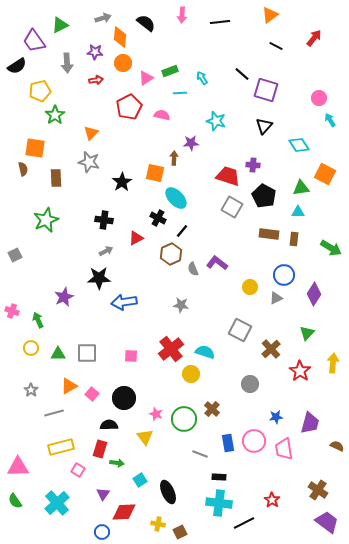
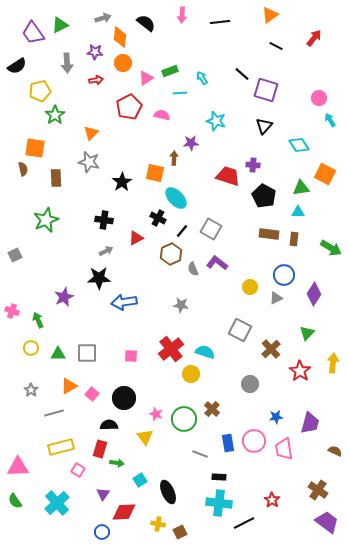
purple trapezoid at (34, 41): moved 1 px left, 8 px up
gray square at (232, 207): moved 21 px left, 22 px down
brown semicircle at (337, 446): moved 2 px left, 5 px down
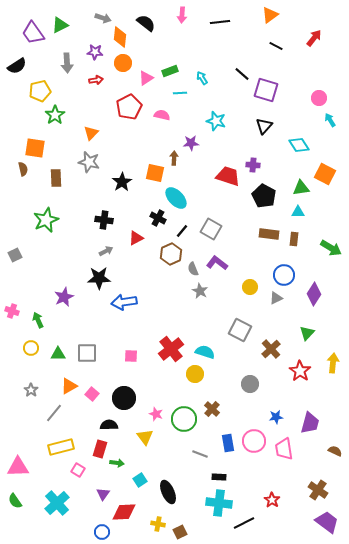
gray arrow at (103, 18): rotated 35 degrees clockwise
gray star at (181, 305): moved 19 px right, 14 px up; rotated 21 degrees clockwise
yellow circle at (191, 374): moved 4 px right
gray line at (54, 413): rotated 36 degrees counterclockwise
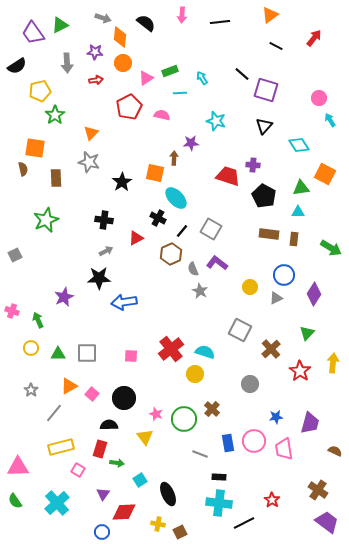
black ellipse at (168, 492): moved 2 px down
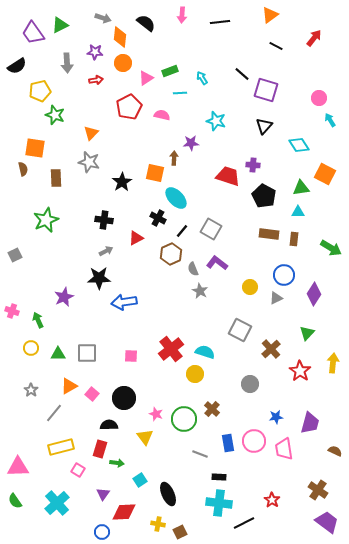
green star at (55, 115): rotated 18 degrees counterclockwise
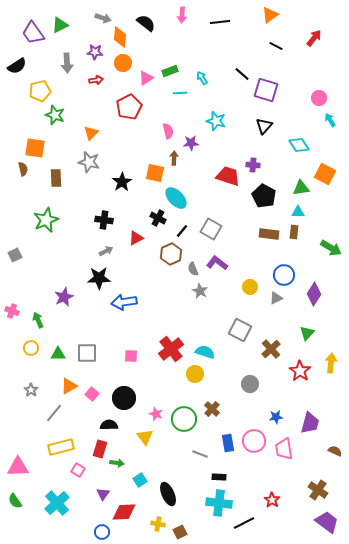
pink semicircle at (162, 115): moved 6 px right, 16 px down; rotated 63 degrees clockwise
brown rectangle at (294, 239): moved 7 px up
yellow arrow at (333, 363): moved 2 px left
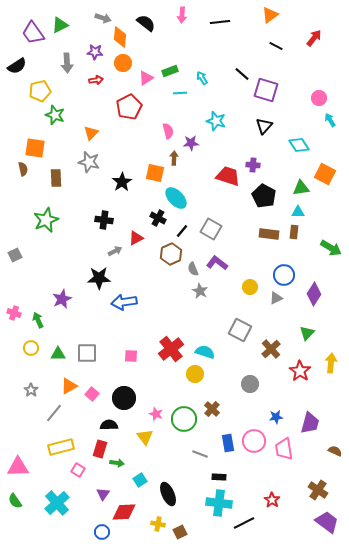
gray arrow at (106, 251): moved 9 px right
purple star at (64, 297): moved 2 px left, 2 px down
pink cross at (12, 311): moved 2 px right, 2 px down
